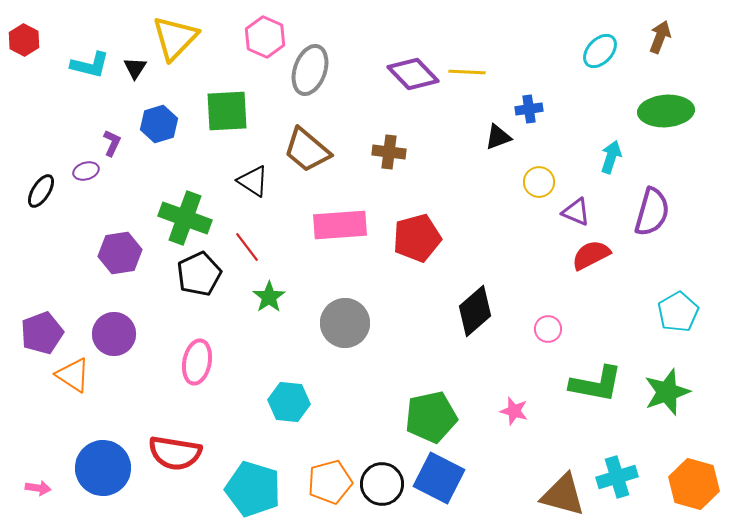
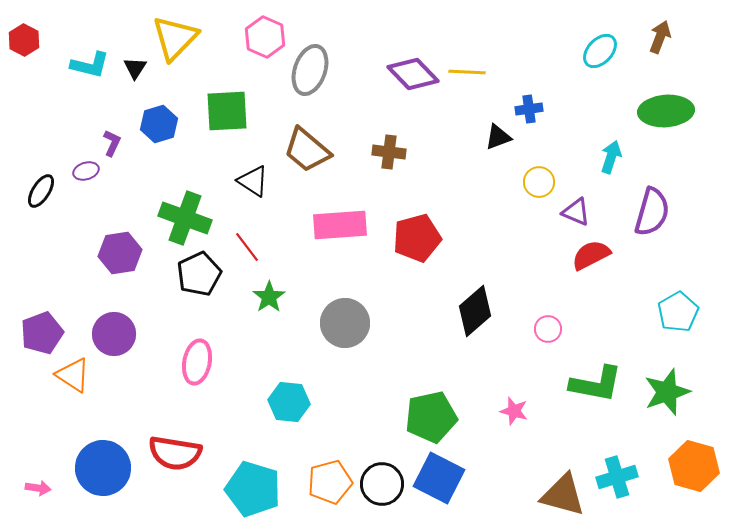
orange hexagon at (694, 484): moved 18 px up
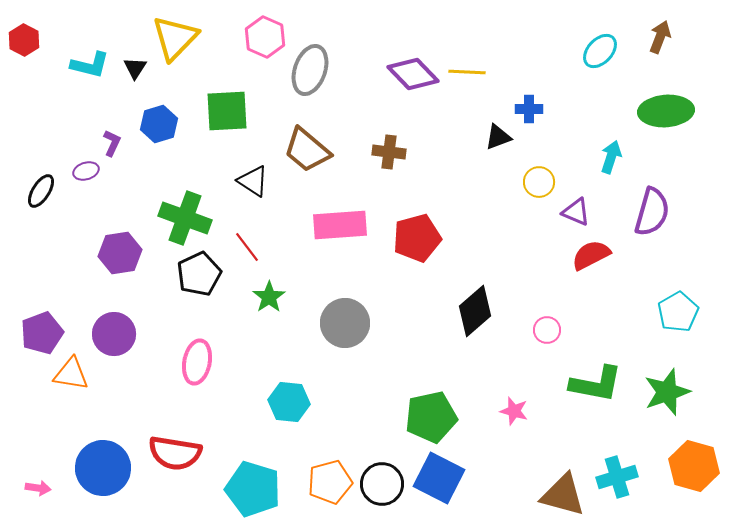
blue cross at (529, 109): rotated 8 degrees clockwise
pink circle at (548, 329): moved 1 px left, 1 px down
orange triangle at (73, 375): moved 2 px left, 1 px up; rotated 24 degrees counterclockwise
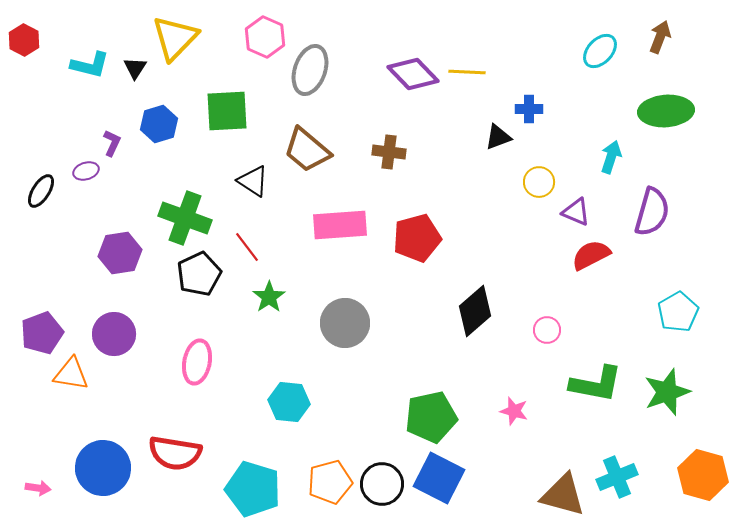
orange hexagon at (694, 466): moved 9 px right, 9 px down
cyan cross at (617, 477): rotated 6 degrees counterclockwise
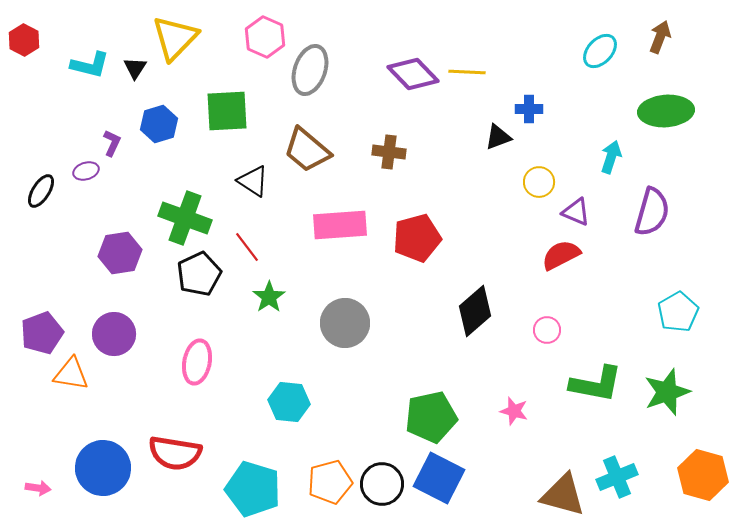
red semicircle at (591, 255): moved 30 px left
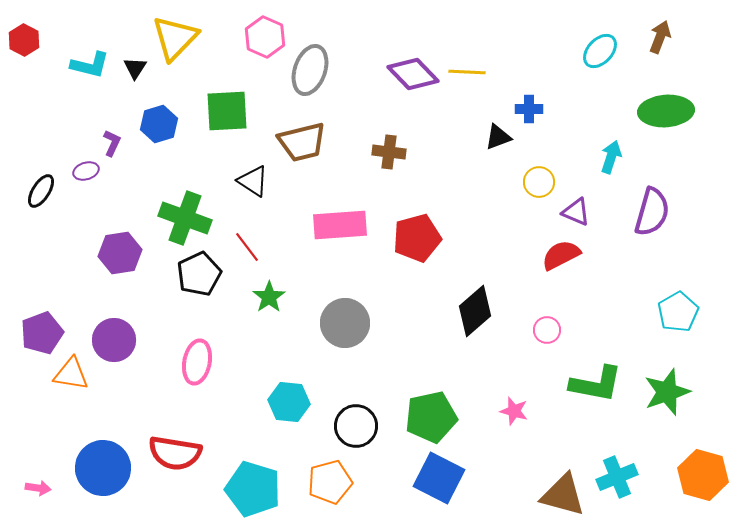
brown trapezoid at (307, 150): moved 5 px left, 8 px up; rotated 54 degrees counterclockwise
purple circle at (114, 334): moved 6 px down
black circle at (382, 484): moved 26 px left, 58 px up
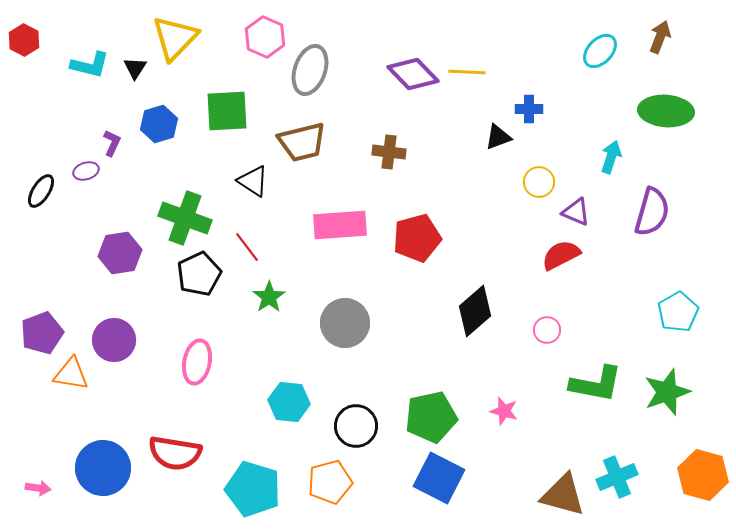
green ellipse at (666, 111): rotated 8 degrees clockwise
pink star at (514, 411): moved 10 px left
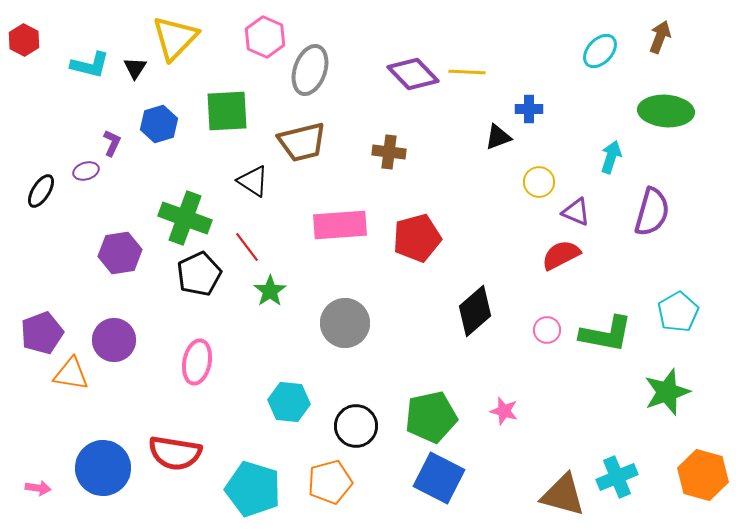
green star at (269, 297): moved 1 px right, 6 px up
green L-shape at (596, 384): moved 10 px right, 50 px up
